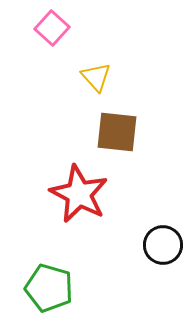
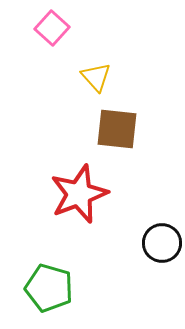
brown square: moved 3 px up
red star: rotated 24 degrees clockwise
black circle: moved 1 px left, 2 px up
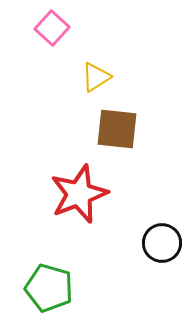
yellow triangle: rotated 40 degrees clockwise
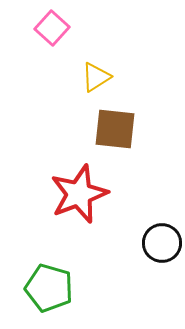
brown square: moved 2 px left
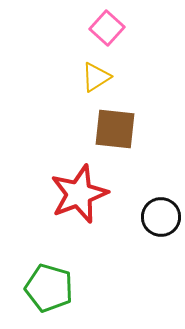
pink square: moved 55 px right
black circle: moved 1 px left, 26 px up
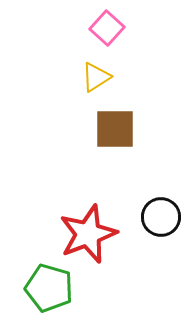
brown square: rotated 6 degrees counterclockwise
red star: moved 9 px right, 40 px down
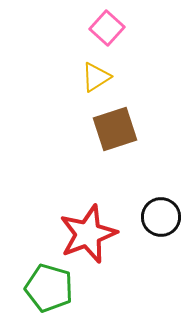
brown square: rotated 18 degrees counterclockwise
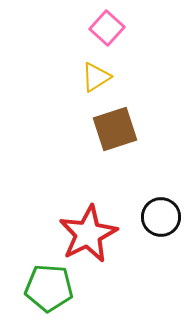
red star: rotated 6 degrees counterclockwise
green pentagon: rotated 12 degrees counterclockwise
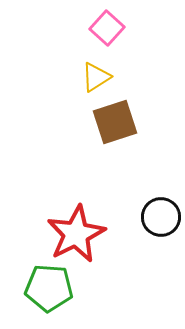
brown square: moved 7 px up
red star: moved 12 px left
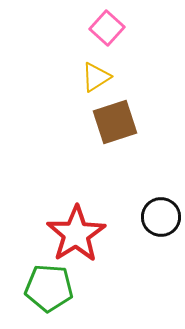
red star: rotated 6 degrees counterclockwise
